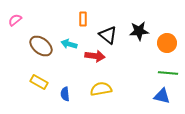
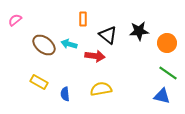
brown ellipse: moved 3 px right, 1 px up
green line: rotated 30 degrees clockwise
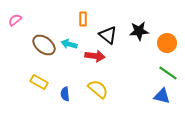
yellow semicircle: moved 3 px left; rotated 50 degrees clockwise
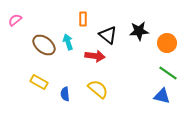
cyan arrow: moved 1 px left, 2 px up; rotated 56 degrees clockwise
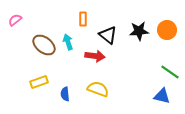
orange circle: moved 13 px up
green line: moved 2 px right, 1 px up
yellow rectangle: rotated 48 degrees counterclockwise
yellow semicircle: rotated 20 degrees counterclockwise
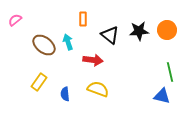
black triangle: moved 2 px right
red arrow: moved 2 px left, 4 px down
green line: rotated 42 degrees clockwise
yellow rectangle: rotated 36 degrees counterclockwise
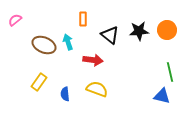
brown ellipse: rotated 15 degrees counterclockwise
yellow semicircle: moved 1 px left
